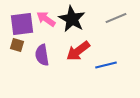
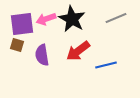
pink arrow: rotated 54 degrees counterclockwise
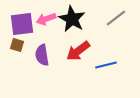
gray line: rotated 15 degrees counterclockwise
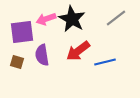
purple square: moved 8 px down
brown square: moved 17 px down
blue line: moved 1 px left, 3 px up
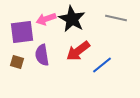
gray line: rotated 50 degrees clockwise
blue line: moved 3 px left, 3 px down; rotated 25 degrees counterclockwise
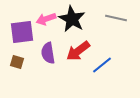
purple semicircle: moved 6 px right, 2 px up
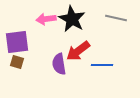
pink arrow: rotated 12 degrees clockwise
purple square: moved 5 px left, 10 px down
purple semicircle: moved 11 px right, 11 px down
blue line: rotated 40 degrees clockwise
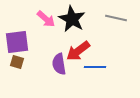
pink arrow: rotated 132 degrees counterclockwise
blue line: moved 7 px left, 2 px down
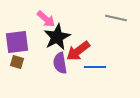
black star: moved 15 px left, 18 px down; rotated 16 degrees clockwise
purple semicircle: moved 1 px right, 1 px up
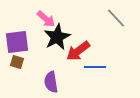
gray line: rotated 35 degrees clockwise
purple semicircle: moved 9 px left, 19 px down
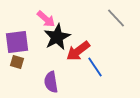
blue line: rotated 55 degrees clockwise
